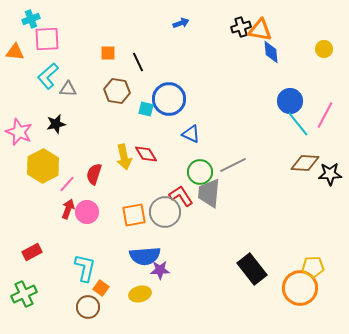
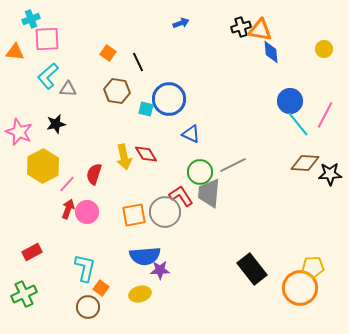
orange square at (108, 53): rotated 35 degrees clockwise
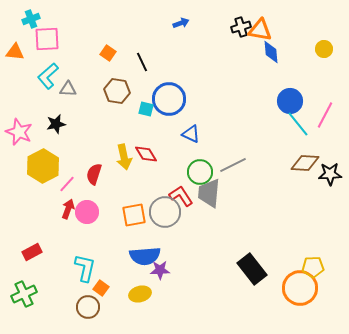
black line at (138, 62): moved 4 px right
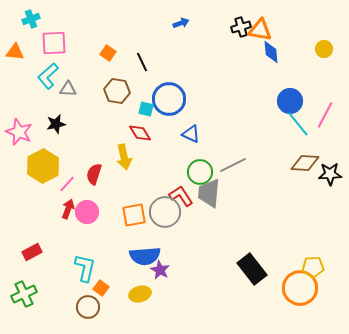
pink square at (47, 39): moved 7 px right, 4 px down
red diamond at (146, 154): moved 6 px left, 21 px up
purple star at (160, 270): rotated 30 degrees clockwise
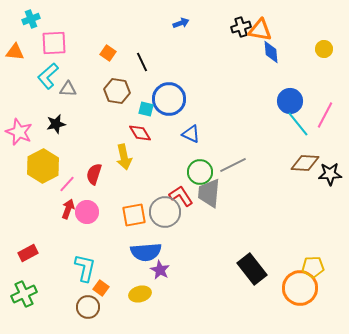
red rectangle at (32, 252): moved 4 px left, 1 px down
blue semicircle at (145, 256): moved 1 px right, 4 px up
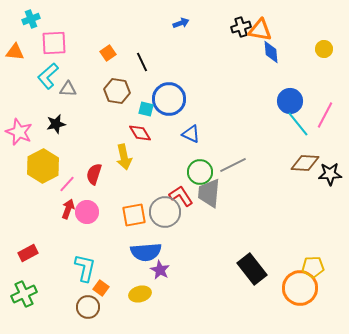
orange square at (108, 53): rotated 21 degrees clockwise
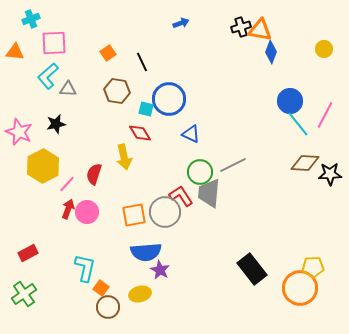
blue diamond at (271, 52): rotated 25 degrees clockwise
green cross at (24, 294): rotated 10 degrees counterclockwise
brown circle at (88, 307): moved 20 px right
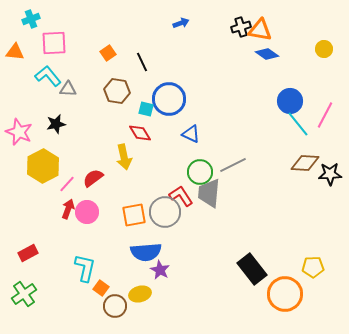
blue diamond at (271, 52): moved 4 px left, 2 px down; rotated 75 degrees counterclockwise
cyan L-shape at (48, 76): rotated 92 degrees clockwise
red semicircle at (94, 174): moved 1 px left, 4 px down; rotated 35 degrees clockwise
orange circle at (300, 288): moved 15 px left, 6 px down
brown circle at (108, 307): moved 7 px right, 1 px up
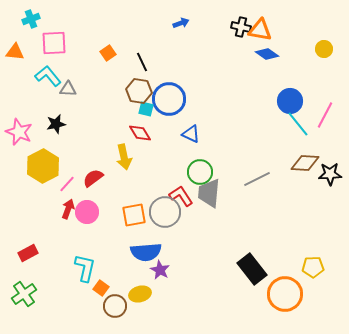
black cross at (241, 27): rotated 30 degrees clockwise
brown hexagon at (117, 91): moved 22 px right
gray line at (233, 165): moved 24 px right, 14 px down
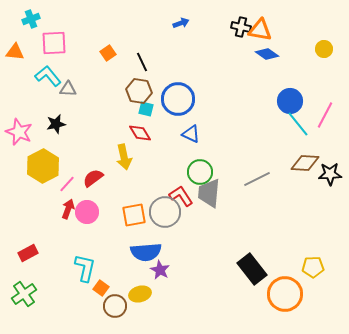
blue circle at (169, 99): moved 9 px right
